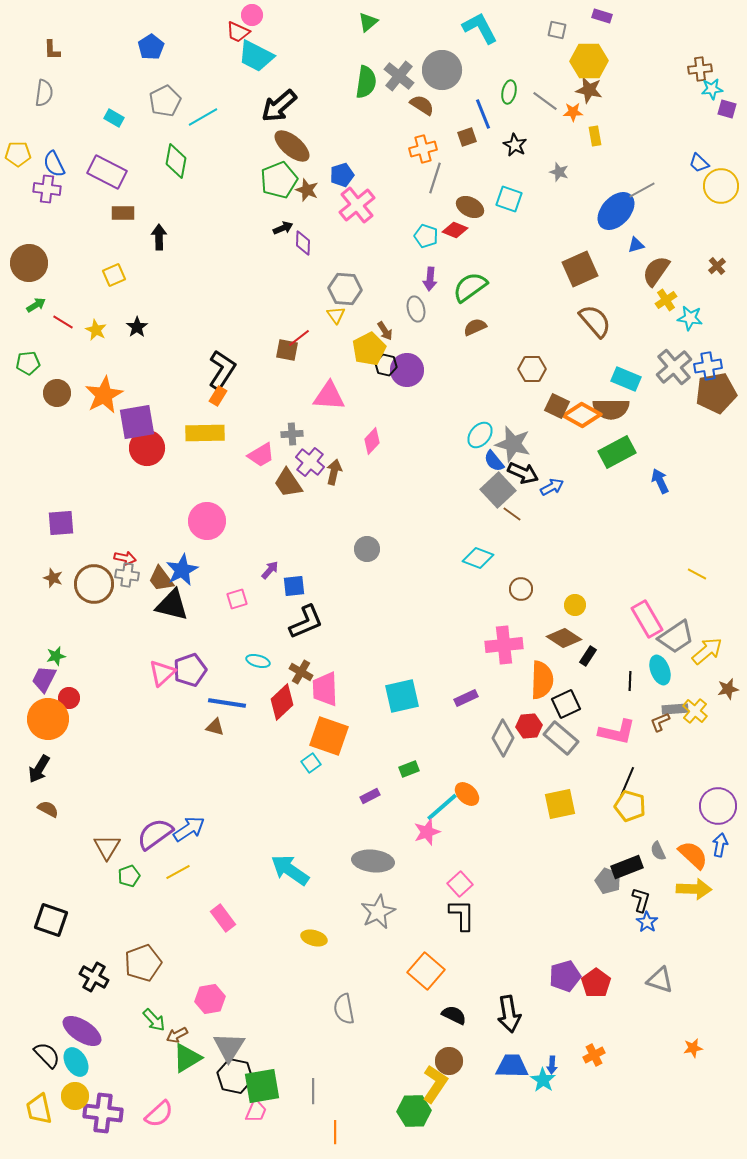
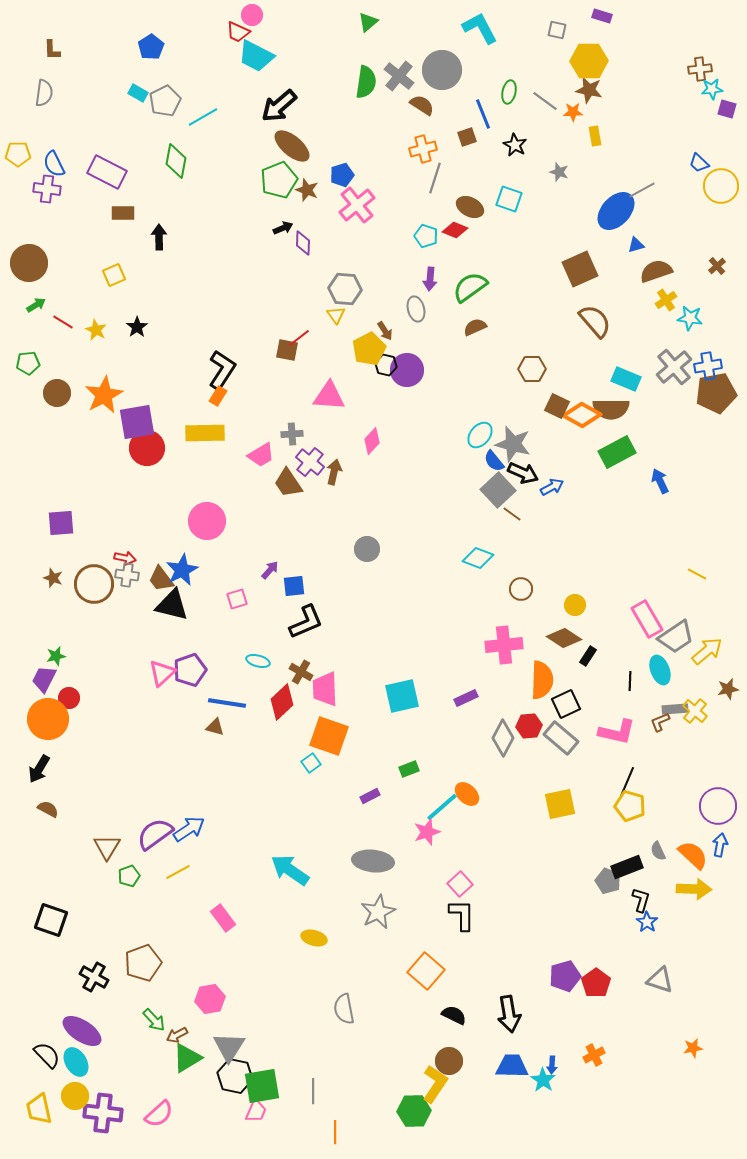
cyan rectangle at (114, 118): moved 24 px right, 25 px up
brown semicircle at (656, 271): rotated 36 degrees clockwise
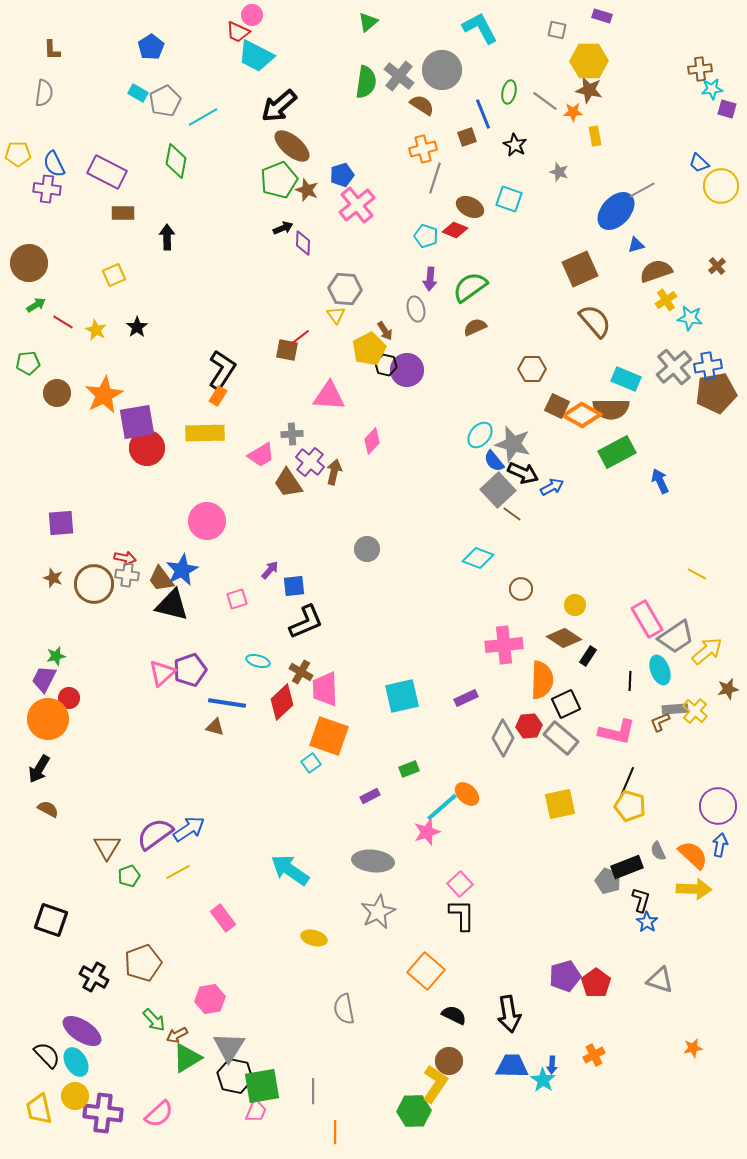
black arrow at (159, 237): moved 8 px right
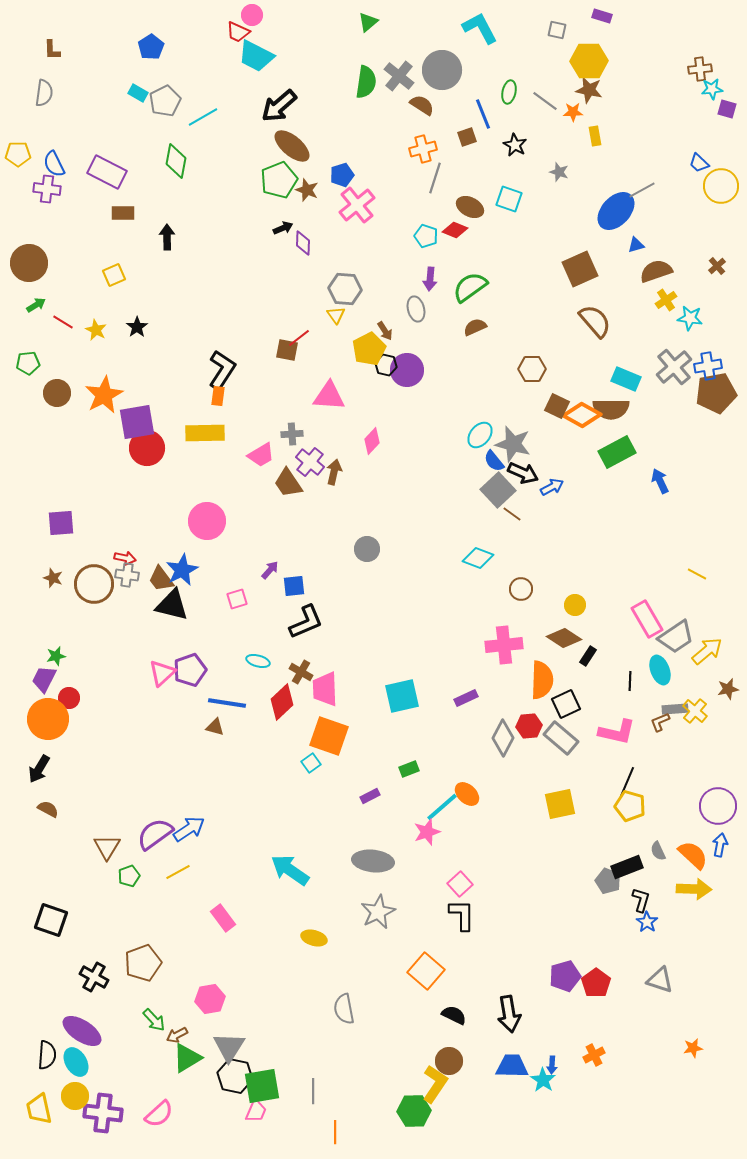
orange rectangle at (218, 396): rotated 24 degrees counterclockwise
black semicircle at (47, 1055): rotated 48 degrees clockwise
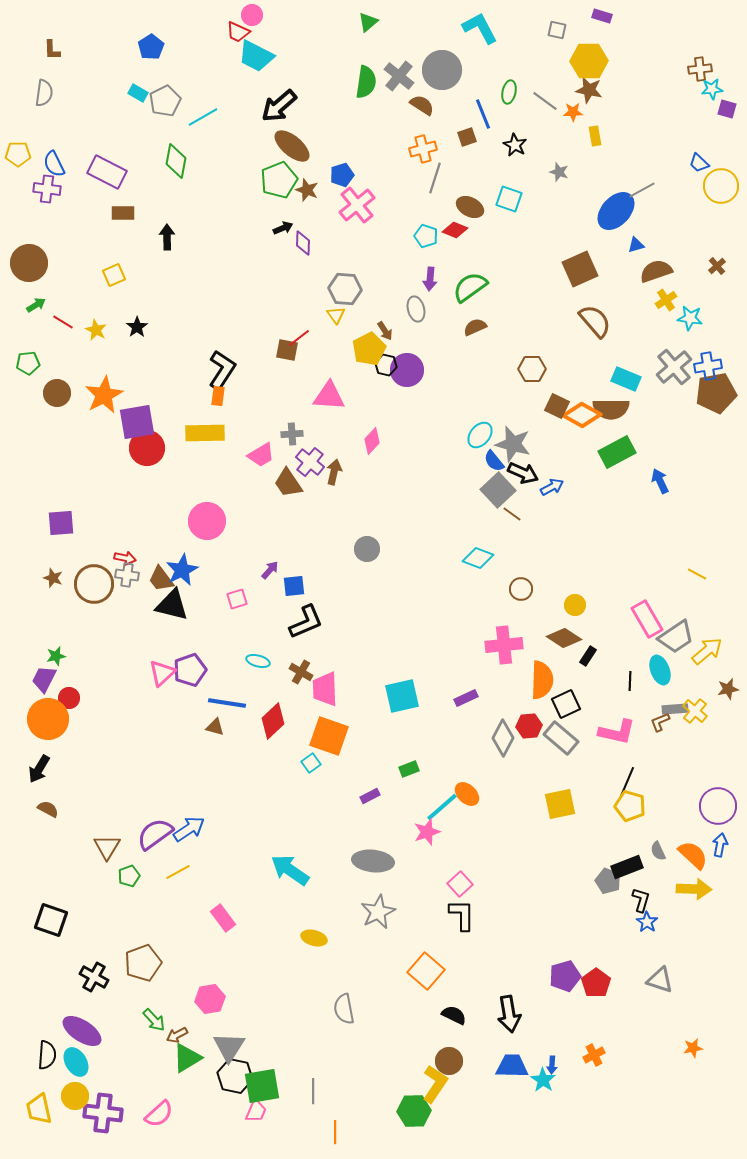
red diamond at (282, 702): moved 9 px left, 19 px down
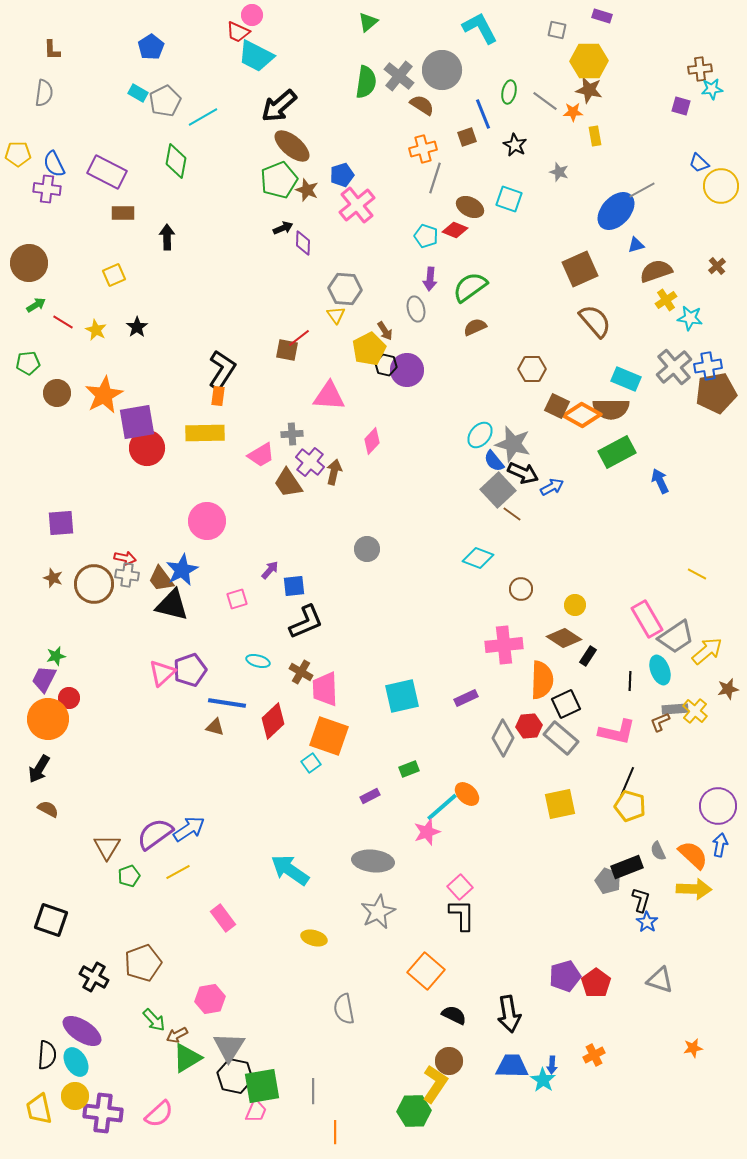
purple square at (727, 109): moved 46 px left, 3 px up
pink square at (460, 884): moved 3 px down
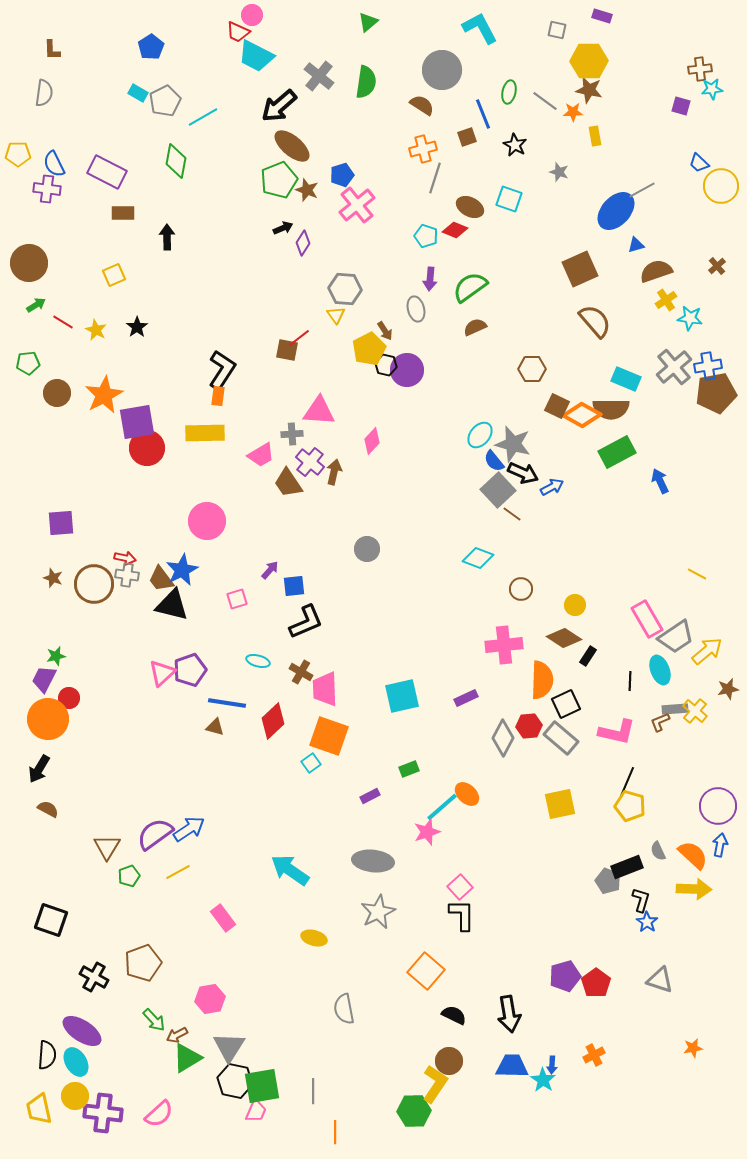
gray cross at (399, 76): moved 80 px left
purple diamond at (303, 243): rotated 30 degrees clockwise
pink triangle at (329, 396): moved 10 px left, 15 px down
black hexagon at (235, 1076): moved 5 px down
